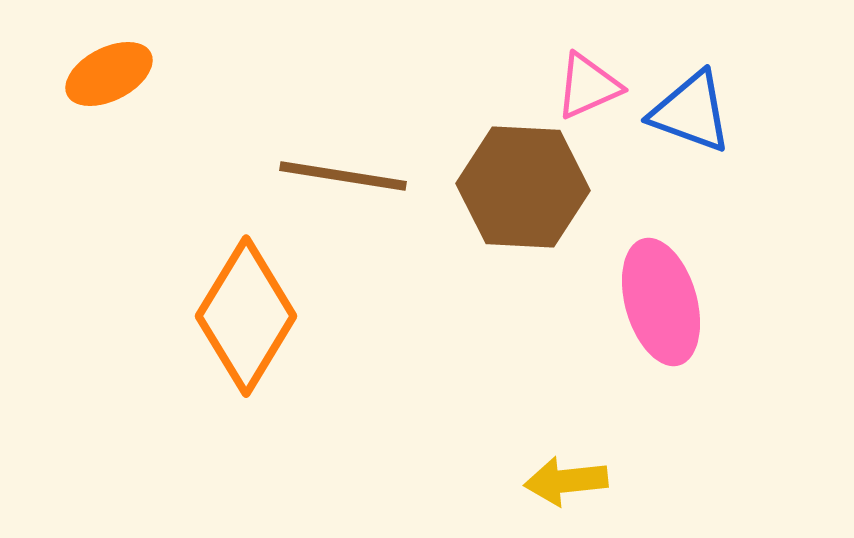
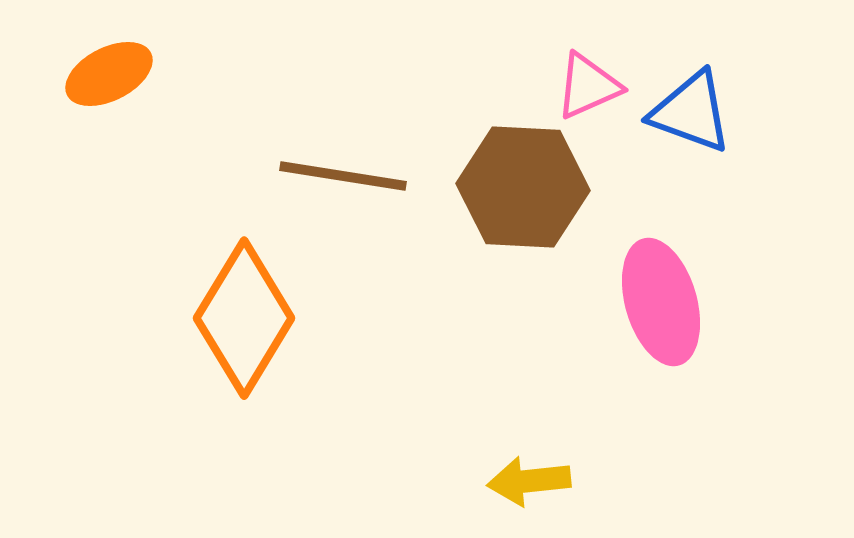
orange diamond: moved 2 px left, 2 px down
yellow arrow: moved 37 px left
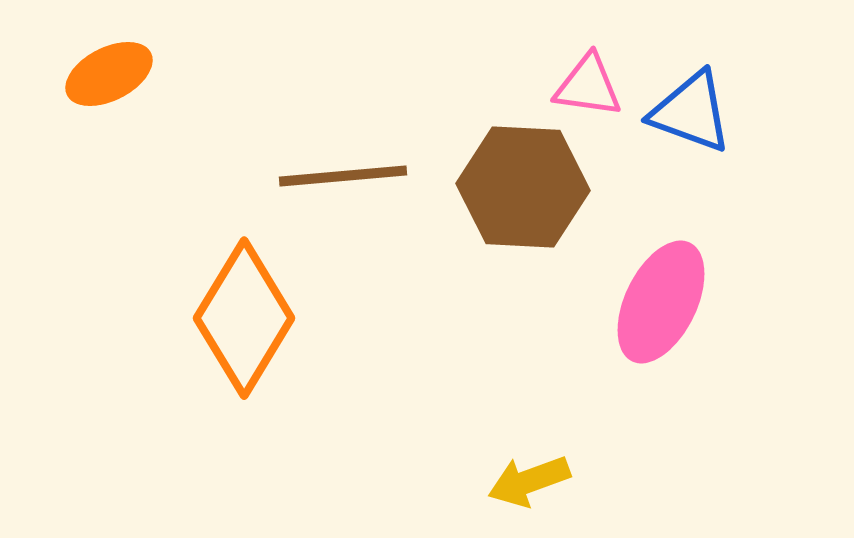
pink triangle: rotated 32 degrees clockwise
brown line: rotated 14 degrees counterclockwise
pink ellipse: rotated 42 degrees clockwise
yellow arrow: rotated 14 degrees counterclockwise
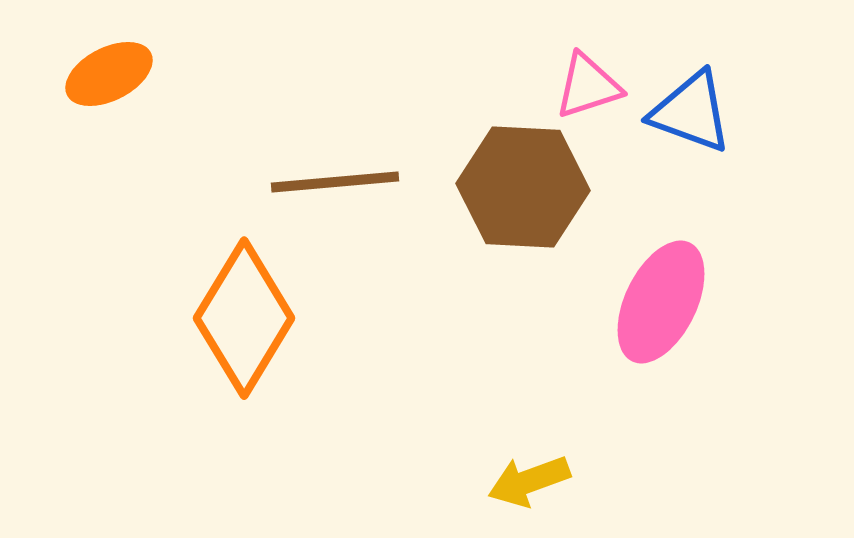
pink triangle: rotated 26 degrees counterclockwise
brown line: moved 8 px left, 6 px down
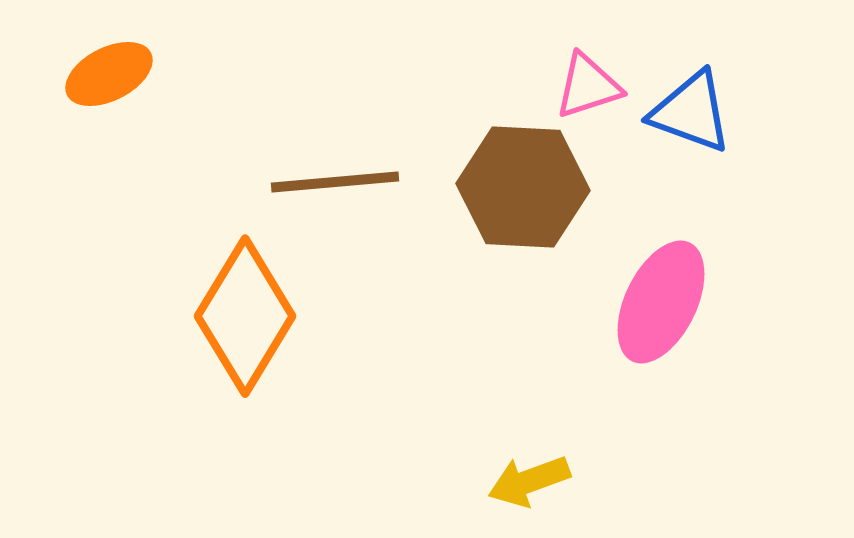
orange diamond: moved 1 px right, 2 px up
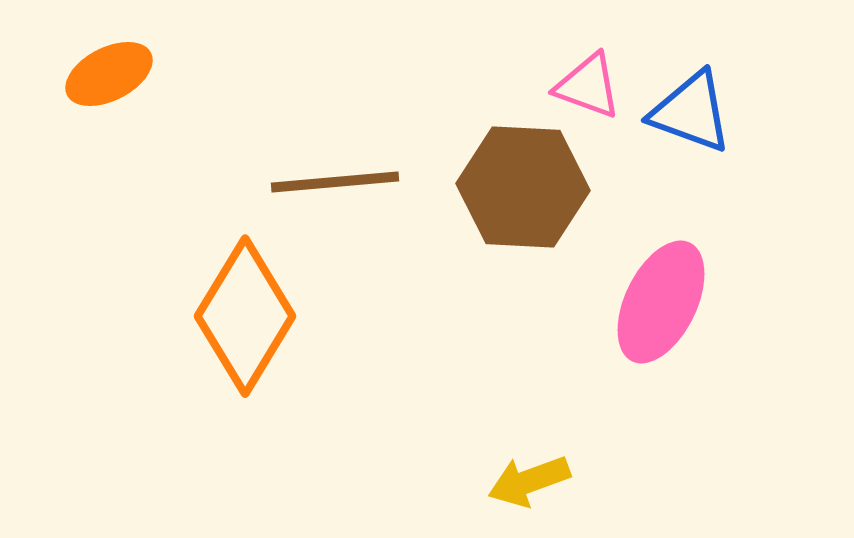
pink triangle: rotated 38 degrees clockwise
